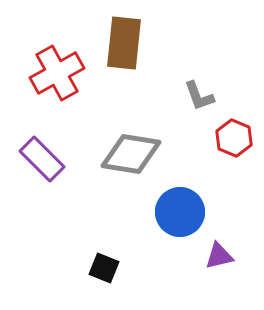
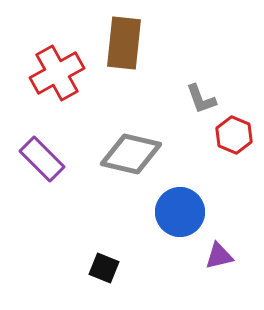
gray L-shape: moved 2 px right, 3 px down
red hexagon: moved 3 px up
gray diamond: rotated 4 degrees clockwise
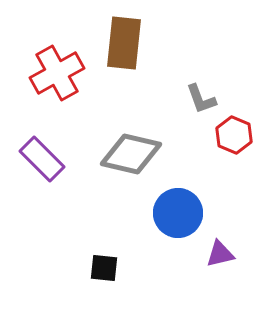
blue circle: moved 2 px left, 1 px down
purple triangle: moved 1 px right, 2 px up
black square: rotated 16 degrees counterclockwise
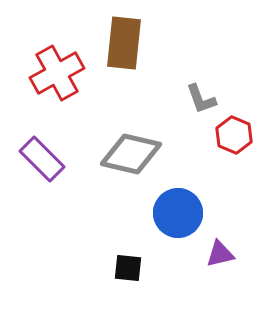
black square: moved 24 px right
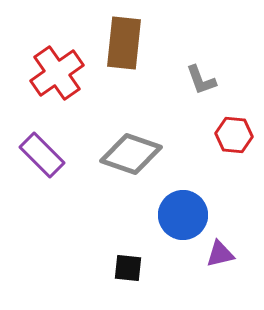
red cross: rotated 6 degrees counterclockwise
gray L-shape: moved 19 px up
red hexagon: rotated 18 degrees counterclockwise
gray diamond: rotated 6 degrees clockwise
purple rectangle: moved 4 px up
blue circle: moved 5 px right, 2 px down
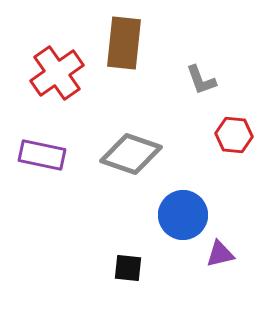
purple rectangle: rotated 33 degrees counterclockwise
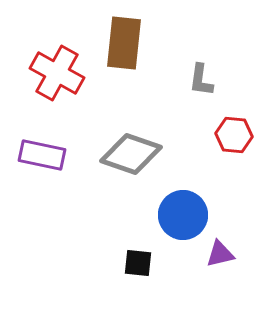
red cross: rotated 26 degrees counterclockwise
gray L-shape: rotated 28 degrees clockwise
black square: moved 10 px right, 5 px up
